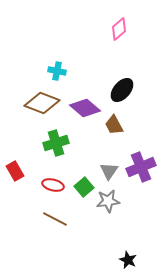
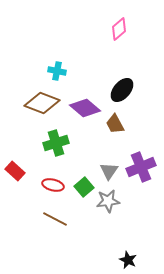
brown trapezoid: moved 1 px right, 1 px up
red rectangle: rotated 18 degrees counterclockwise
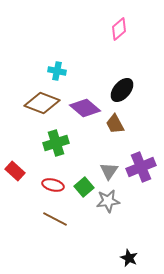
black star: moved 1 px right, 2 px up
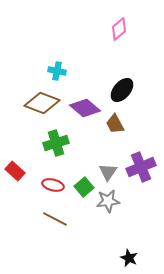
gray triangle: moved 1 px left, 1 px down
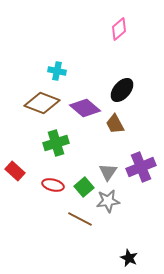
brown line: moved 25 px right
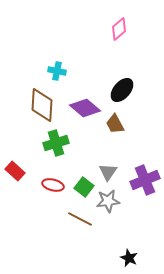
brown diamond: moved 2 px down; rotated 72 degrees clockwise
purple cross: moved 4 px right, 13 px down
green square: rotated 12 degrees counterclockwise
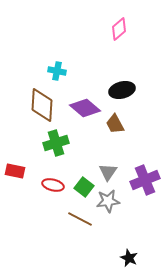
black ellipse: rotated 35 degrees clockwise
red rectangle: rotated 30 degrees counterclockwise
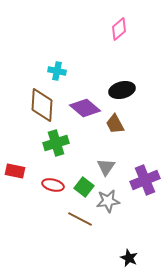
gray triangle: moved 2 px left, 5 px up
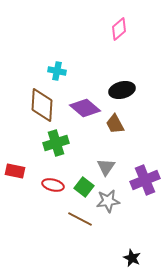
black star: moved 3 px right
